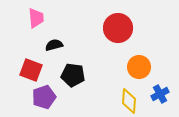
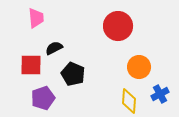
red circle: moved 2 px up
black semicircle: moved 3 px down; rotated 12 degrees counterclockwise
red square: moved 5 px up; rotated 20 degrees counterclockwise
black pentagon: moved 1 px up; rotated 15 degrees clockwise
purple pentagon: moved 1 px left, 1 px down
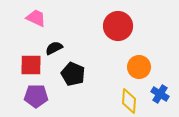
pink trapezoid: rotated 60 degrees counterclockwise
blue cross: rotated 30 degrees counterclockwise
purple pentagon: moved 7 px left, 2 px up; rotated 20 degrees clockwise
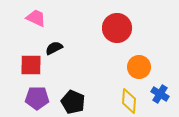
red circle: moved 1 px left, 2 px down
black pentagon: moved 28 px down
purple pentagon: moved 1 px right, 2 px down
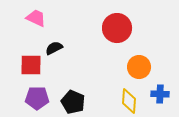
blue cross: rotated 30 degrees counterclockwise
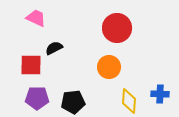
orange circle: moved 30 px left
black pentagon: rotated 30 degrees counterclockwise
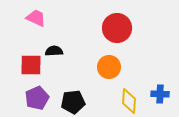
black semicircle: moved 3 px down; rotated 24 degrees clockwise
purple pentagon: rotated 25 degrees counterclockwise
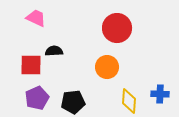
orange circle: moved 2 px left
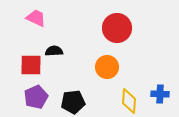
purple pentagon: moved 1 px left, 1 px up
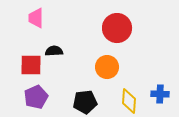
pink trapezoid: rotated 115 degrees counterclockwise
black pentagon: moved 12 px right
